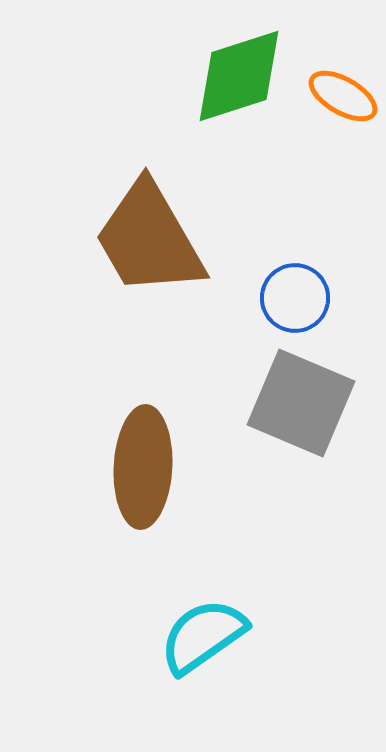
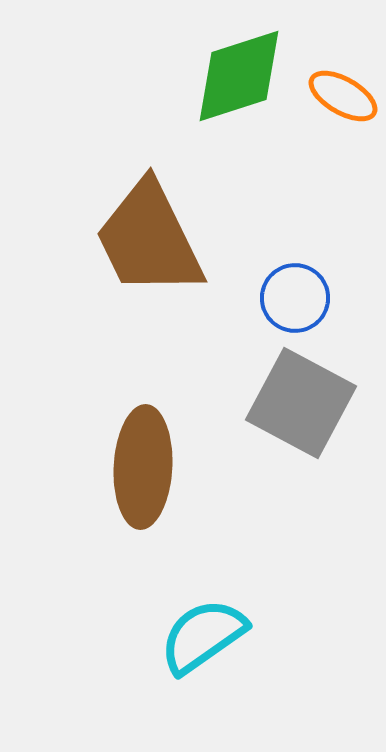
brown trapezoid: rotated 4 degrees clockwise
gray square: rotated 5 degrees clockwise
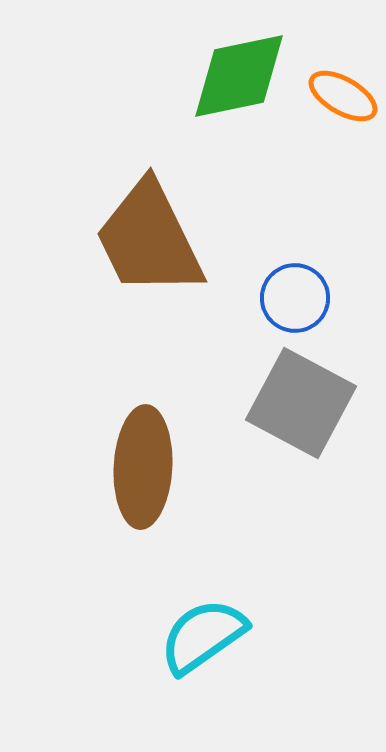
green diamond: rotated 6 degrees clockwise
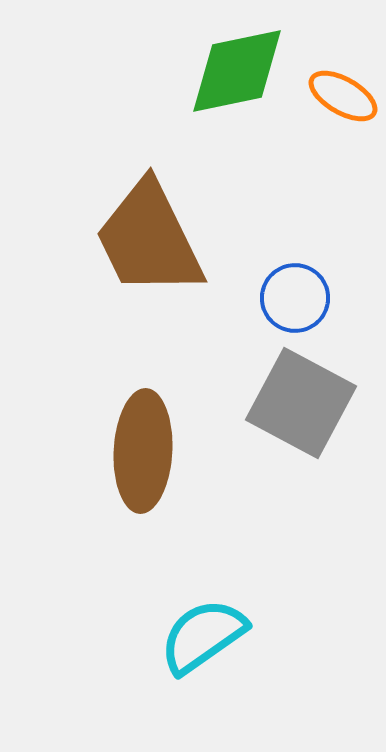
green diamond: moved 2 px left, 5 px up
brown ellipse: moved 16 px up
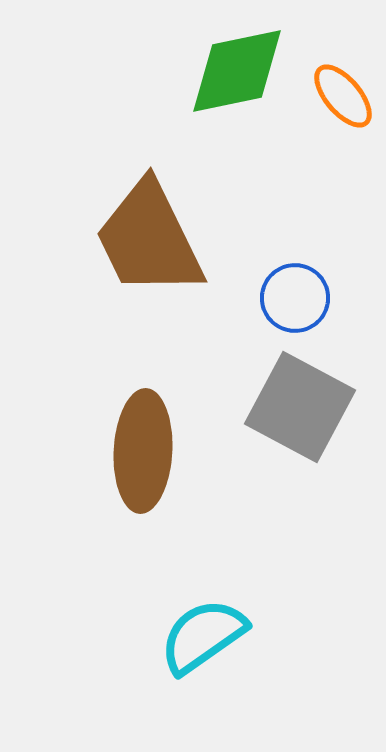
orange ellipse: rotated 20 degrees clockwise
gray square: moved 1 px left, 4 px down
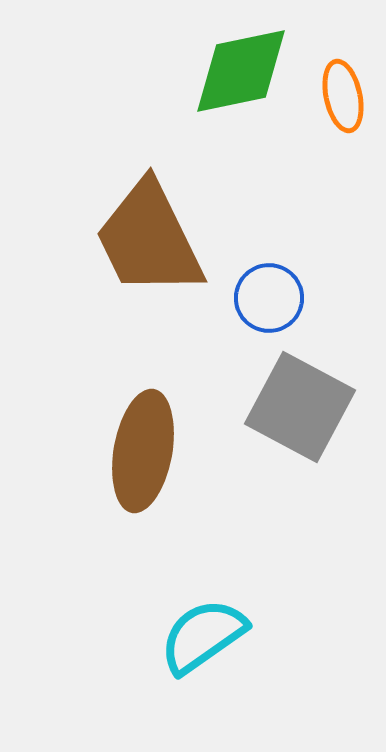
green diamond: moved 4 px right
orange ellipse: rotated 28 degrees clockwise
blue circle: moved 26 px left
brown ellipse: rotated 7 degrees clockwise
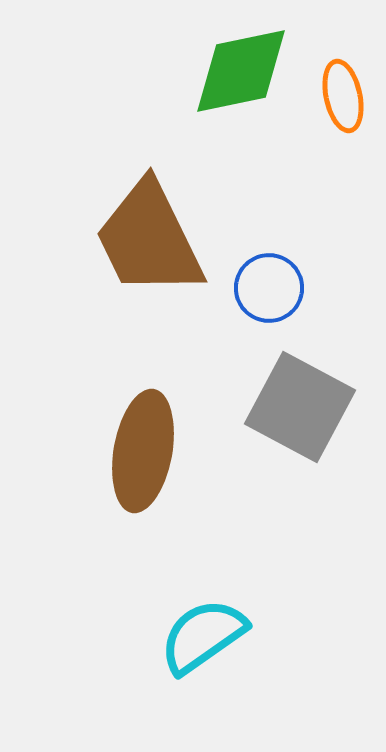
blue circle: moved 10 px up
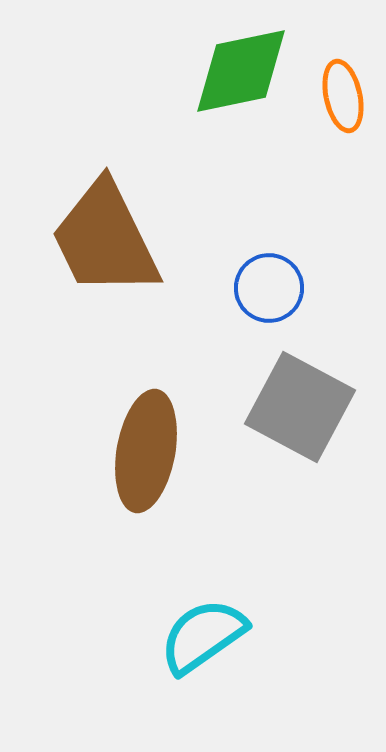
brown trapezoid: moved 44 px left
brown ellipse: moved 3 px right
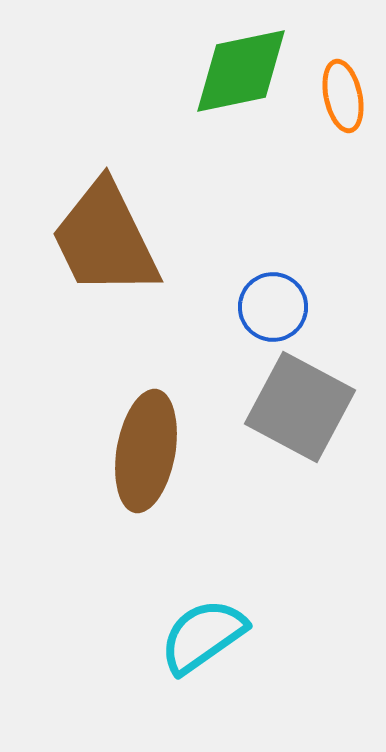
blue circle: moved 4 px right, 19 px down
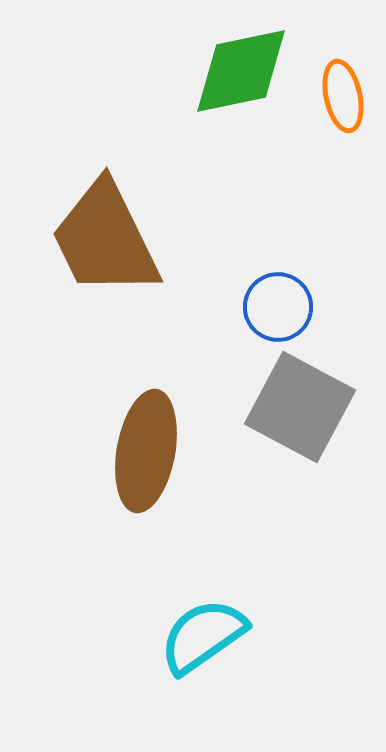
blue circle: moved 5 px right
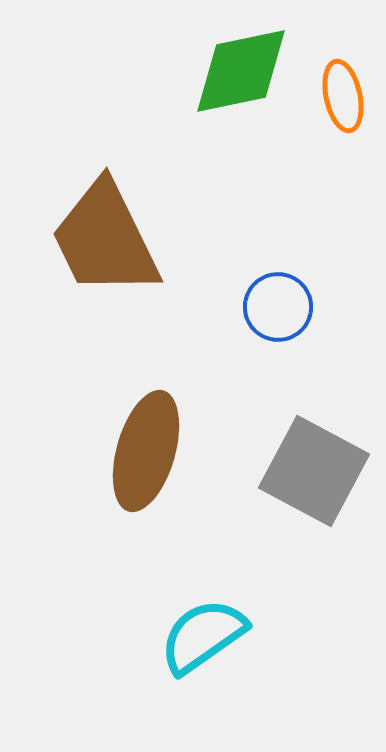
gray square: moved 14 px right, 64 px down
brown ellipse: rotated 6 degrees clockwise
